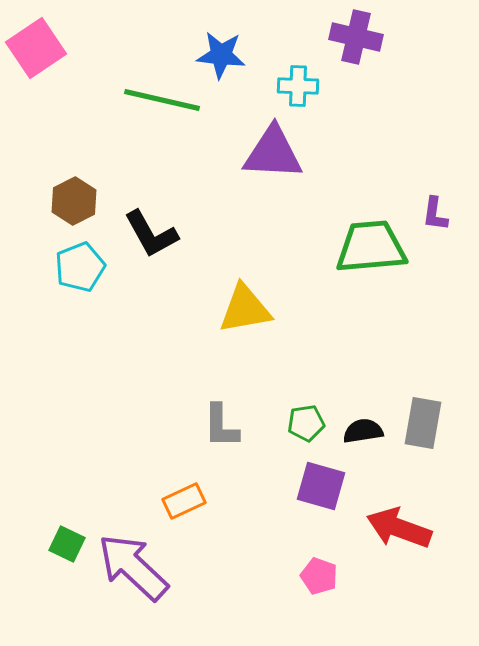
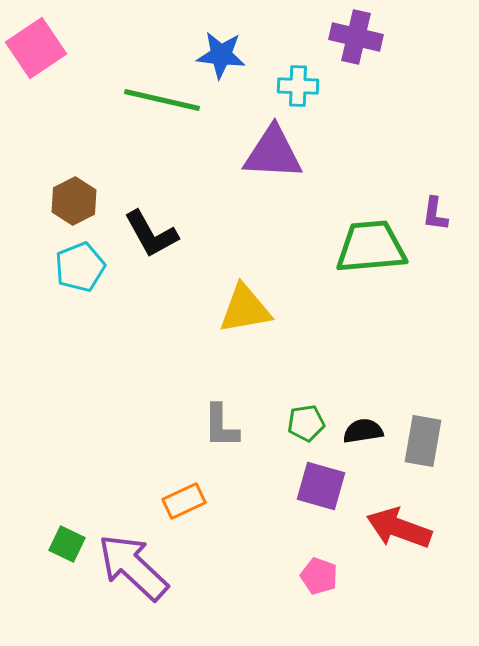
gray rectangle: moved 18 px down
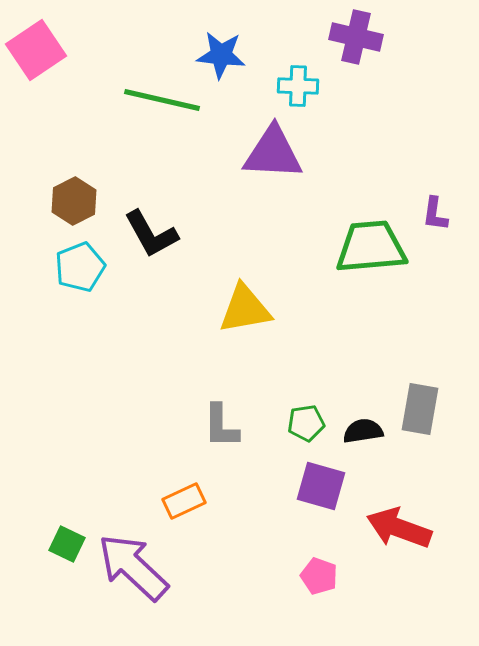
pink square: moved 2 px down
gray rectangle: moved 3 px left, 32 px up
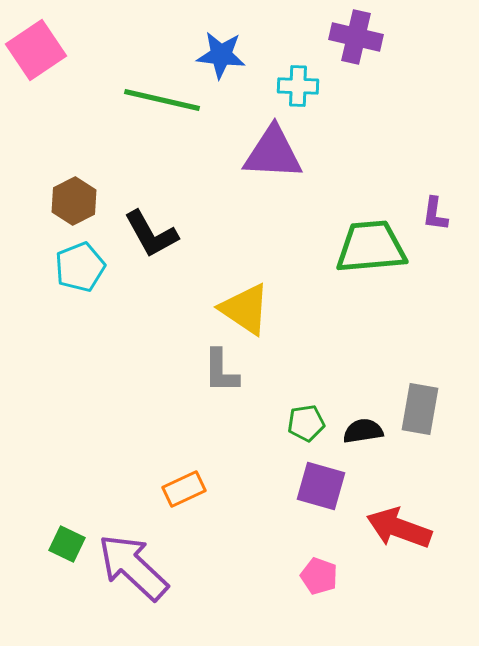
yellow triangle: rotated 44 degrees clockwise
gray L-shape: moved 55 px up
orange rectangle: moved 12 px up
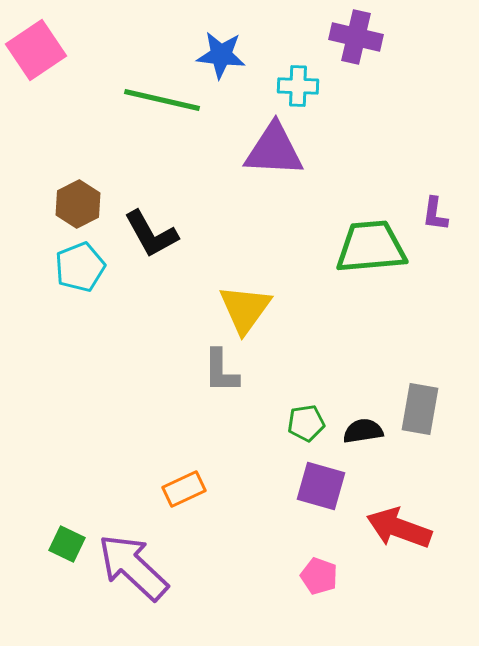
purple triangle: moved 1 px right, 3 px up
brown hexagon: moved 4 px right, 3 px down
yellow triangle: rotated 32 degrees clockwise
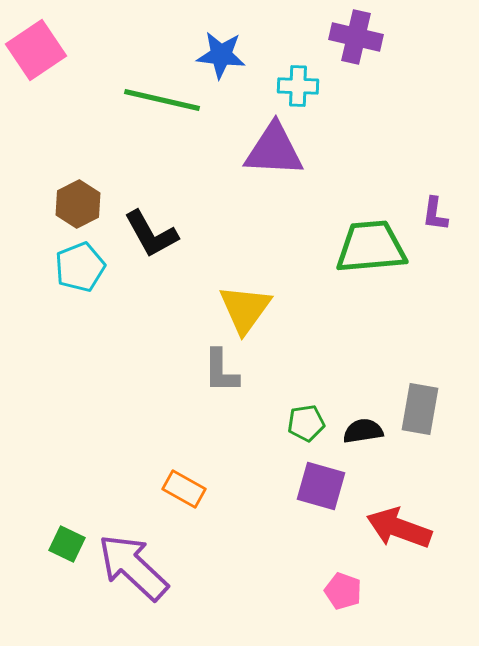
orange rectangle: rotated 54 degrees clockwise
pink pentagon: moved 24 px right, 15 px down
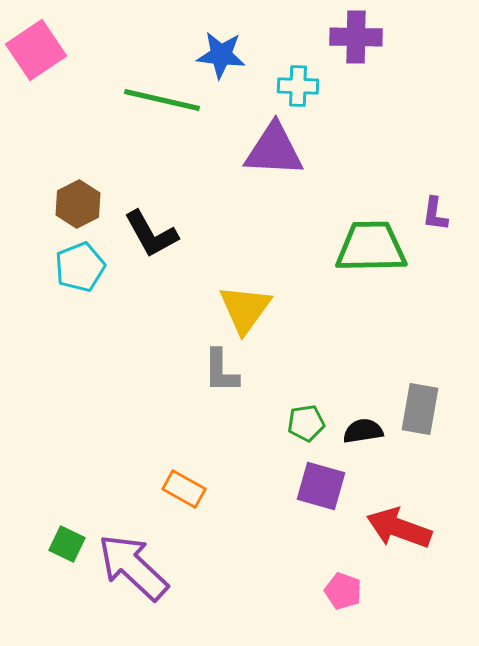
purple cross: rotated 12 degrees counterclockwise
green trapezoid: rotated 4 degrees clockwise
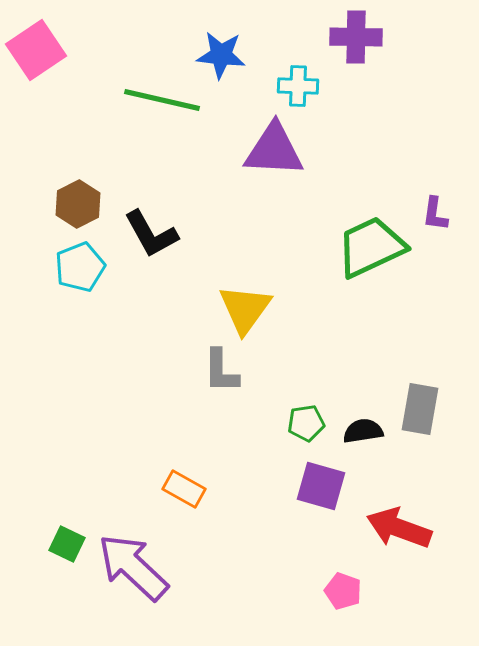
green trapezoid: rotated 24 degrees counterclockwise
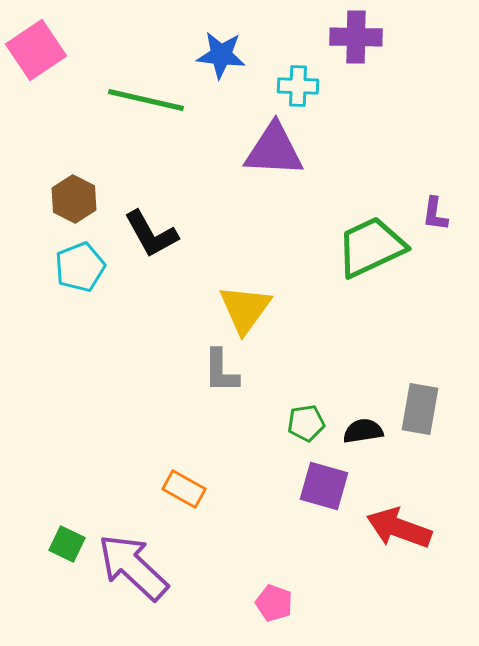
green line: moved 16 px left
brown hexagon: moved 4 px left, 5 px up; rotated 6 degrees counterclockwise
purple square: moved 3 px right
pink pentagon: moved 69 px left, 12 px down
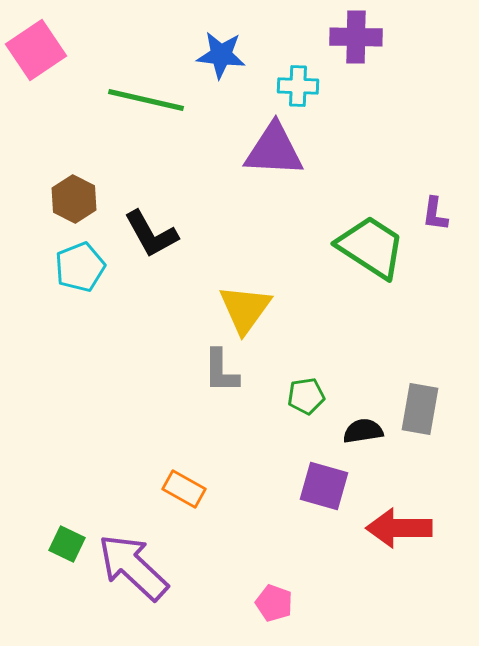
green trapezoid: rotated 58 degrees clockwise
green pentagon: moved 27 px up
red arrow: rotated 20 degrees counterclockwise
